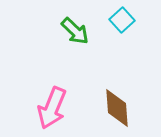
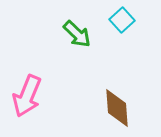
green arrow: moved 2 px right, 3 px down
pink arrow: moved 25 px left, 12 px up
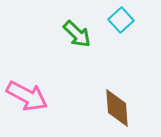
cyan square: moved 1 px left
pink arrow: rotated 84 degrees counterclockwise
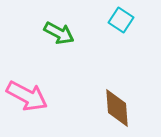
cyan square: rotated 15 degrees counterclockwise
green arrow: moved 18 px left, 1 px up; rotated 16 degrees counterclockwise
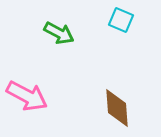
cyan square: rotated 10 degrees counterclockwise
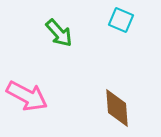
green arrow: rotated 20 degrees clockwise
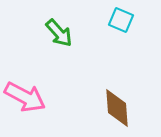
pink arrow: moved 2 px left, 1 px down
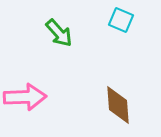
pink arrow: rotated 30 degrees counterclockwise
brown diamond: moved 1 px right, 3 px up
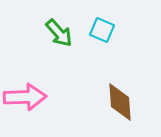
cyan square: moved 19 px left, 10 px down
brown diamond: moved 2 px right, 3 px up
